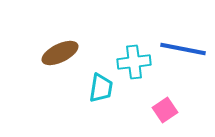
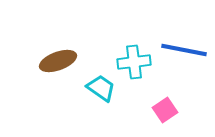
blue line: moved 1 px right, 1 px down
brown ellipse: moved 2 px left, 8 px down; rotated 6 degrees clockwise
cyan trapezoid: rotated 64 degrees counterclockwise
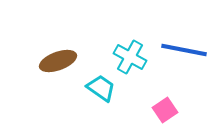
cyan cross: moved 4 px left, 5 px up; rotated 36 degrees clockwise
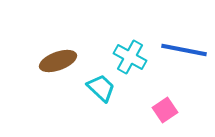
cyan trapezoid: rotated 8 degrees clockwise
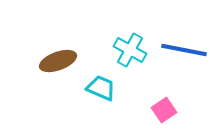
cyan cross: moved 7 px up
cyan trapezoid: rotated 20 degrees counterclockwise
pink square: moved 1 px left
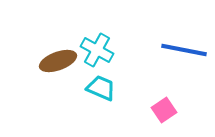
cyan cross: moved 33 px left
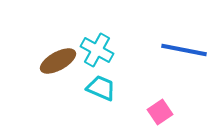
brown ellipse: rotated 9 degrees counterclockwise
pink square: moved 4 px left, 2 px down
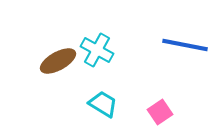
blue line: moved 1 px right, 5 px up
cyan trapezoid: moved 2 px right, 16 px down; rotated 8 degrees clockwise
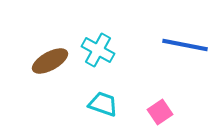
cyan cross: moved 1 px right
brown ellipse: moved 8 px left
cyan trapezoid: rotated 12 degrees counterclockwise
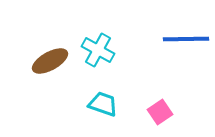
blue line: moved 1 px right, 6 px up; rotated 12 degrees counterclockwise
